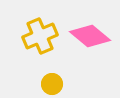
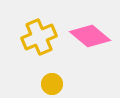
yellow cross: moved 1 px left, 1 px down
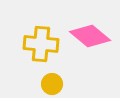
yellow cross: moved 2 px right, 7 px down; rotated 28 degrees clockwise
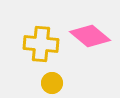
yellow circle: moved 1 px up
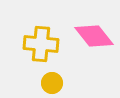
pink diamond: moved 4 px right; rotated 12 degrees clockwise
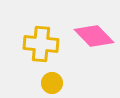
pink diamond: rotated 6 degrees counterclockwise
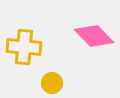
yellow cross: moved 17 px left, 3 px down
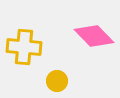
yellow circle: moved 5 px right, 2 px up
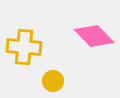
yellow circle: moved 4 px left
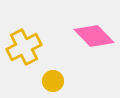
yellow cross: rotated 32 degrees counterclockwise
